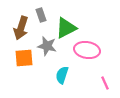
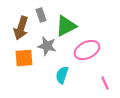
green triangle: moved 2 px up
pink ellipse: rotated 35 degrees counterclockwise
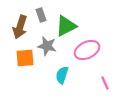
brown arrow: moved 1 px left, 1 px up
orange square: moved 1 px right
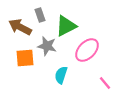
gray rectangle: moved 1 px left
brown arrow: rotated 100 degrees clockwise
pink ellipse: rotated 20 degrees counterclockwise
cyan semicircle: moved 1 px left
pink line: rotated 16 degrees counterclockwise
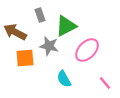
brown arrow: moved 5 px left, 5 px down
gray star: moved 2 px right
cyan semicircle: moved 3 px right, 4 px down; rotated 48 degrees counterclockwise
